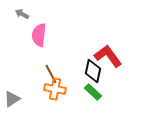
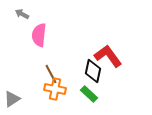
green rectangle: moved 4 px left, 2 px down
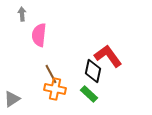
gray arrow: rotated 56 degrees clockwise
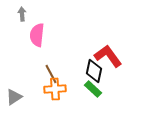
pink semicircle: moved 2 px left
black diamond: moved 1 px right
orange cross: rotated 15 degrees counterclockwise
green rectangle: moved 4 px right, 5 px up
gray triangle: moved 2 px right, 2 px up
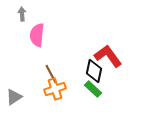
orange cross: rotated 15 degrees counterclockwise
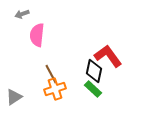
gray arrow: rotated 104 degrees counterclockwise
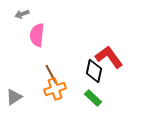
red L-shape: moved 1 px right, 1 px down
green rectangle: moved 9 px down
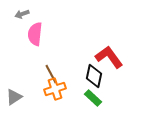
pink semicircle: moved 2 px left, 1 px up
black diamond: moved 5 px down
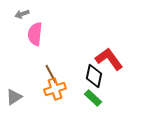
red L-shape: moved 2 px down
